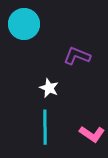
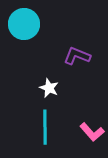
pink L-shape: moved 2 px up; rotated 15 degrees clockwise
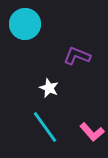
cyan circle: moved 1 px right
cyan line: rotated 36 degrees counterclockwise
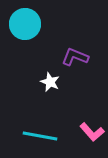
purple L-shape: moved 2 px left, 1 px down
white star: moved 1 px right, 6 px up
cyan line: moved 5 px left, 9 px down; rotated 44 degrees counterclockwise
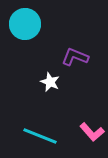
cyan line: rotated 12 degrees clockwise
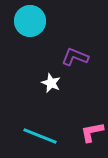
cyan circle: moved 5 px right, 3 px up
white star: moved 1 px right, 1 px down
pink L-shape: rotated 120 degrees clockwise
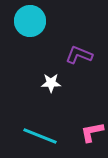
purple L-shape: moved 4 px right, 2 px up
white star: rotated 24 degrees counterclockwise
